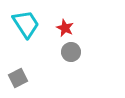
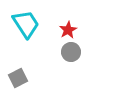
red star: moved 3 px right, 2 px down; rotated 18 degrees clockwise
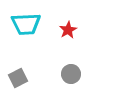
cyan trapezoid: rotated 120 degrees clockwise
gray circle: moved 22 px down
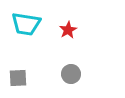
cyan trapezoid: rotated 12 degrees clockwise
gray square: rotated 24 degrees clockwise
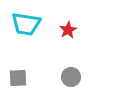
gray circle: moved 3 px down
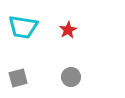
cyan trapezoid: moved 3 px left, 3 px down
gray square: rotated 12 degrees counterclockwise
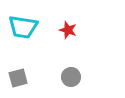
red star: rotated 24 degrees counterclockwise
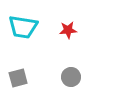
red star: rotated 24 degrees counterclockwise
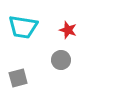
red star: rotated 24 degrees clockwise
gray circle: moved 10 px left, 17 px up
